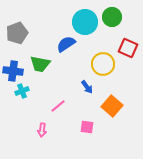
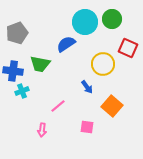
green circle: moved 2 px down
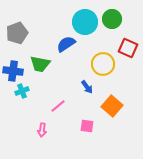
pink square: moved 1 px up
